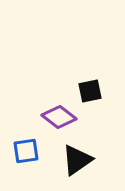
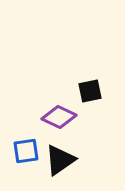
purple diamond: rotated 12 degrees counterclockwise
black triangle: moved 17 px left
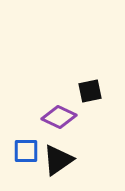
blue square: rotated 8 degrees clockwise
black triangle: moved 2 px left
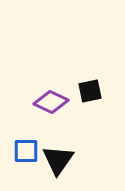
purple diamond: moved 8 px left, 15 px up
black triangle: rotated 20 degrees counterclockwise
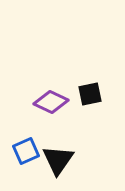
black square: moved 3 px down
blue square: rotated 24 degrees counterclockwise
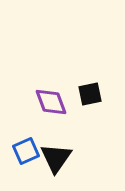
purple diamond: rotated 44 degrees clockwise
black triangle: moved 2 px left, 2 px up
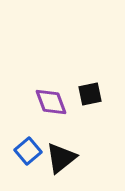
blue square: moved 2 px right; rotated 16 degrees counterclockwise
black triangle: moved 5 px right; rotated 16 degrees clockwise
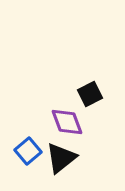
black square: rotated 15 degrees counterclockwise
purple diamond: moved 16 px right, 20 px down
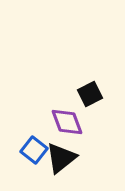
blue square: moved 6 px right, 1 px up; rotated 12 degrees counterclockwise
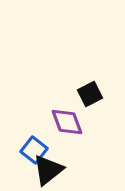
black triangle: moved 13 px left, 12 px down
